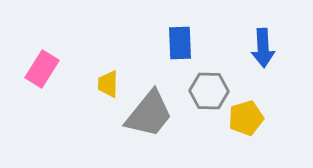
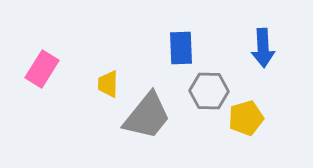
blue rectangle: moved 1 px right, 5 px down
gray trapezoid: moved 2 px left, 2 px down
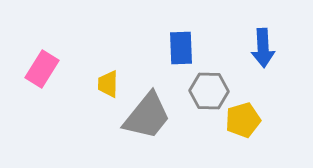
yellow pentagon: moved 3 px left, 2 px down
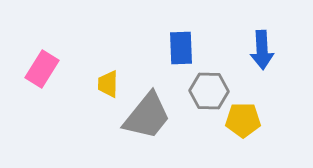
blue arrow: moved 1 px left, 2 px down
yellow pentagon: rotated 16 degrees clockwise
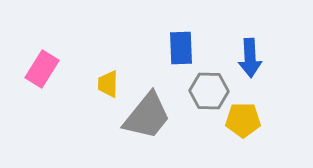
blue arrow: moved 12 px left, 8 px down
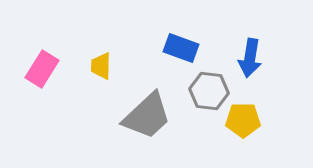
blue rectangle: rotated 68 degrees counterclockwise
blue arrow: rotated 12 degrees clockwise
yellow trapezoid: moved 7 px left, 18 px up
gray hexagon: rotated 6 degrees clockwise
gray trapezoid: rotated 8 degrees clockwise
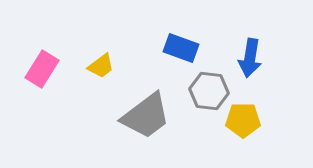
yellow trapezoid: rotated 128 degrees counterclockwise
gray trapezoid: moved 1 px left; rotated 6 degrees clockwise
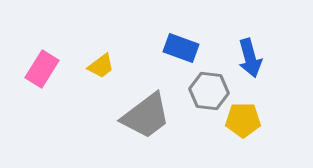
blue arrow: rotated 24 degrees counterclockwise
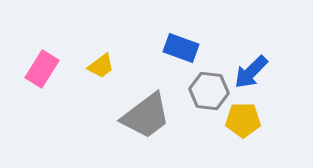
blue arrow: moved 1 px right, 14 px down; rotated 60 degrees clockwise
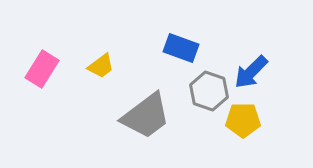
gray hexagon: rotated 12 degrees clockwise
